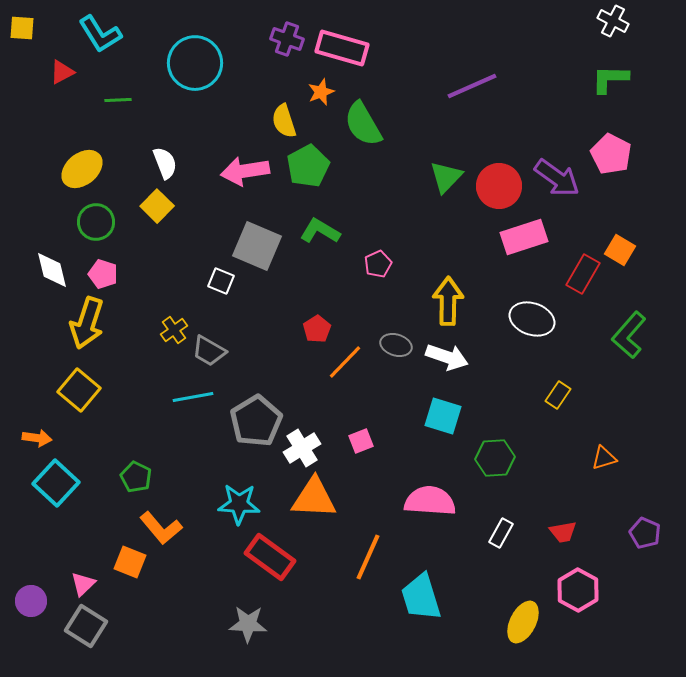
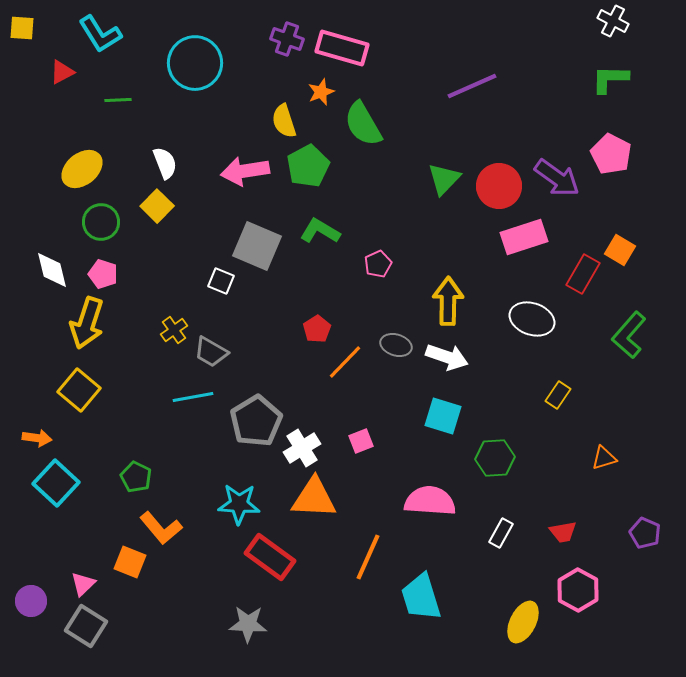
green triangle at (446, 177): moved 2 px left, 2 px down
green circle at (96, 222): moved 5 px right
gray trapezoid at (209, 351): moved 2 px right, 1 px down
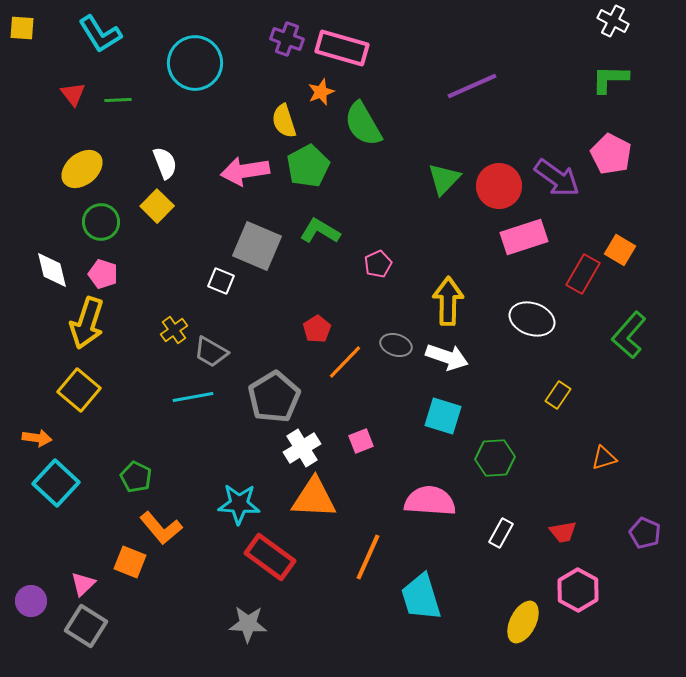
red triangle at (62, 72): moved 11 px right, 22 px down; rotated 40 degrees counterclockwise
gray pentagon at (256, 421): moved 18 px right, 24 px up
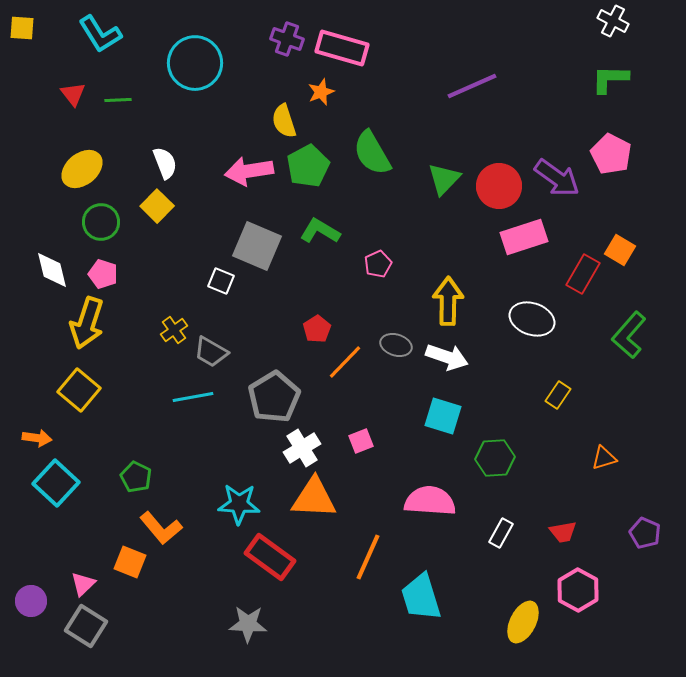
green semicircle at (363, 124): moved 9 px right, 29 px down
pink arrow at (245, 171): moved 4 px right
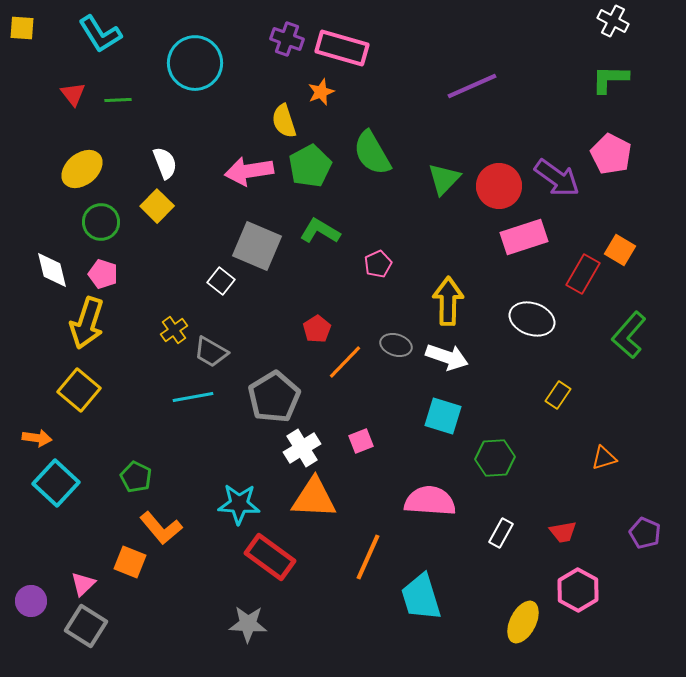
green pentagon at (308, 166): moved 2 px right
white square at (221, 281): rotated 16 degrees clockwise
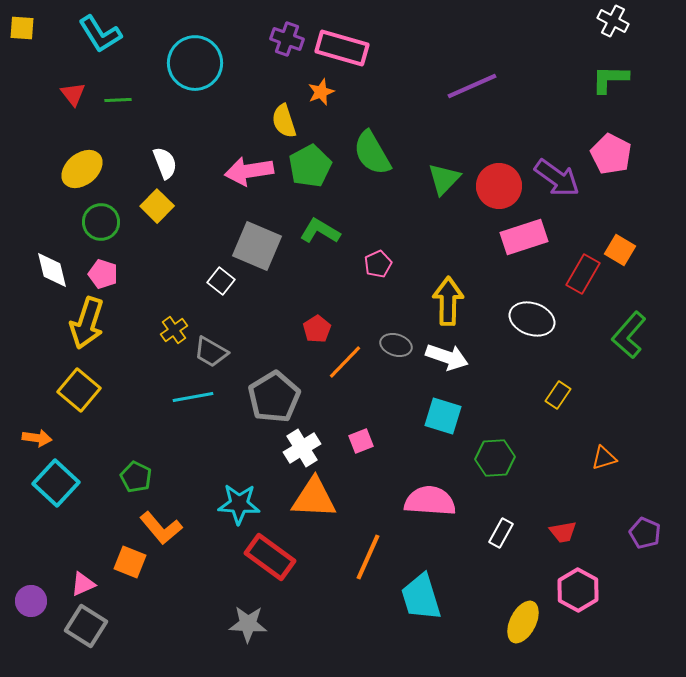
pink triangle at (83, 584): rotated 20 degrees clockwise
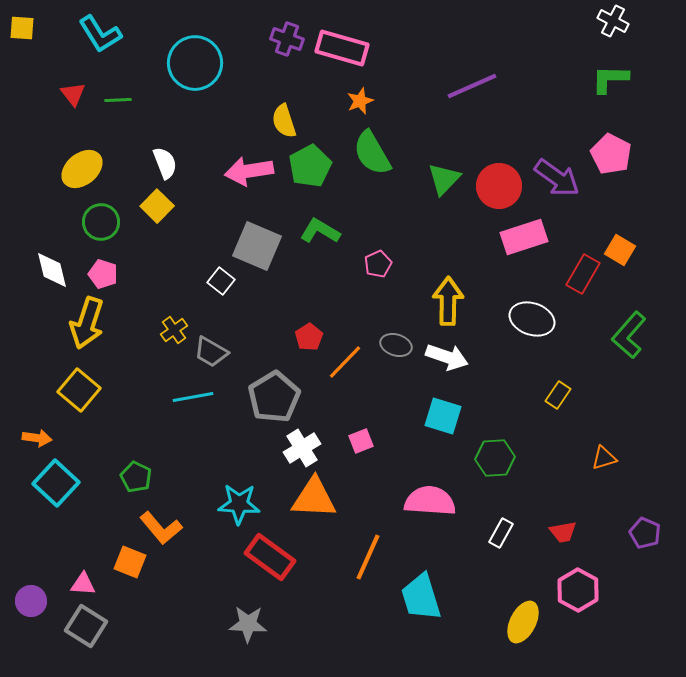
orange star at (321, 92): moved 39 px right, 9 px down
red pentagon at (317, 329): moved 8 px left, 8 px down
pink triangle at (83, 584): rotated 28 degrees clockwise
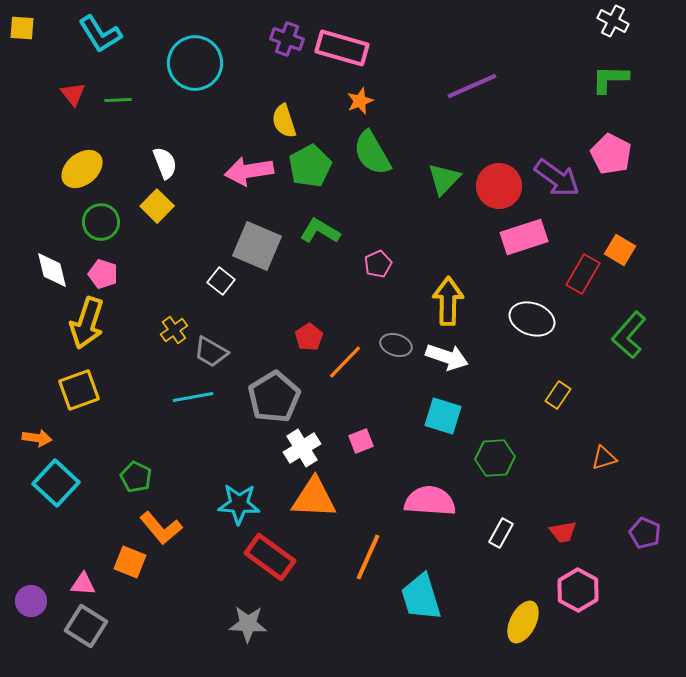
yellow square at (79, 390): rotated 30 degrees clockwise
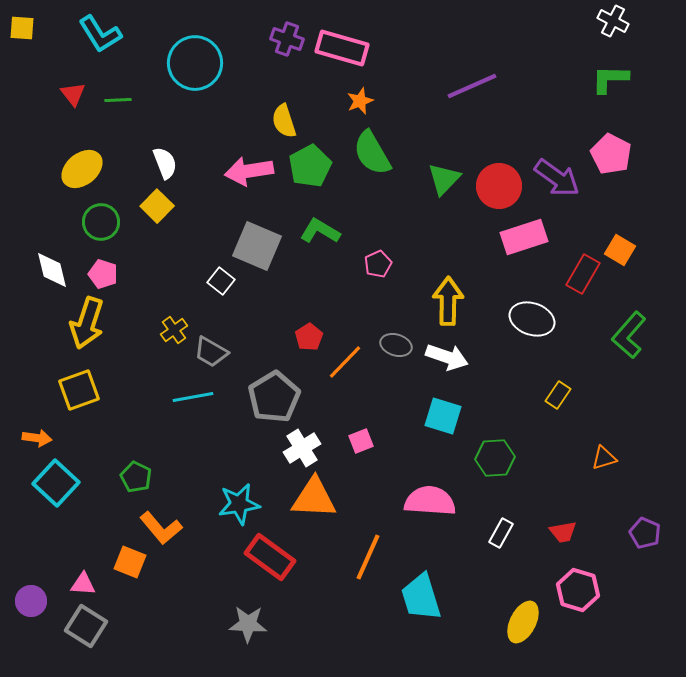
cyan star at (239, 504): rotated 12 degrees counterclockwise
pink hexagon at (578, 590): rotated 12 degrees counterclockwise
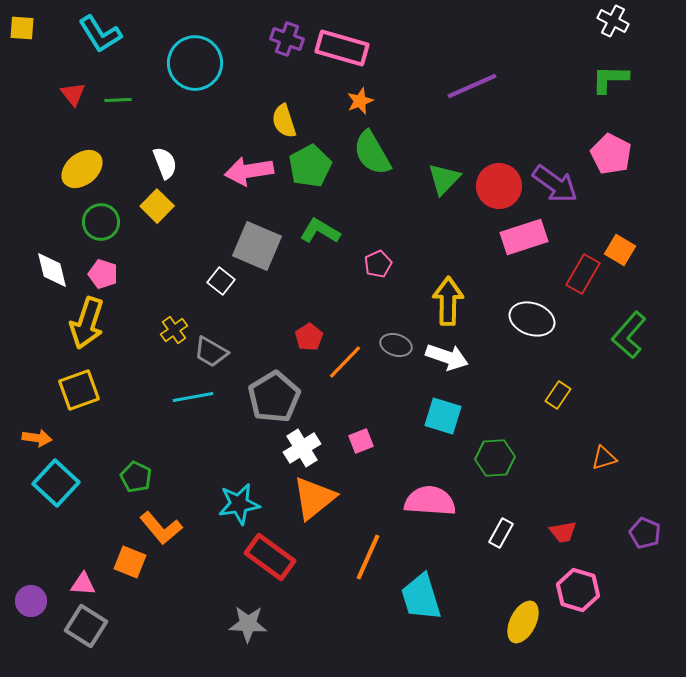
purple arrow at (557, 178): moved 2 px left, 6 px down
orange triangle at (314, 498): rotated 42 degrees counterclockwise
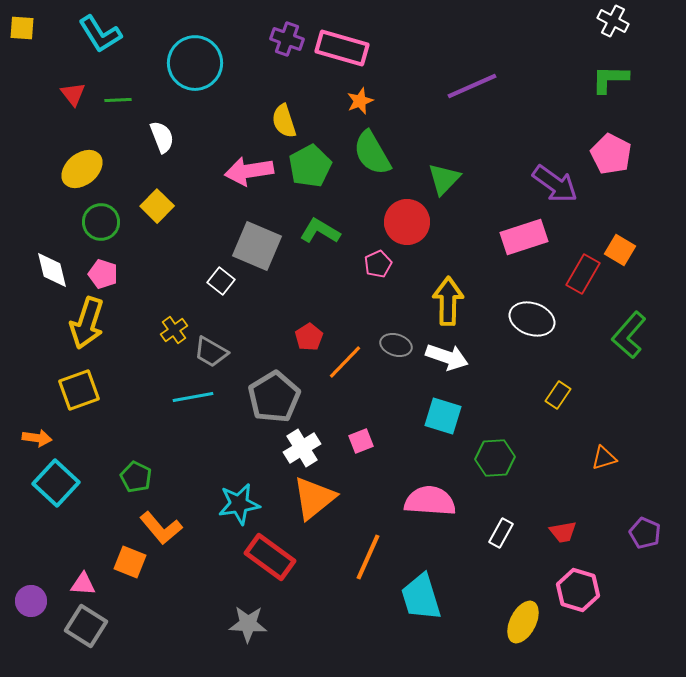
white semicircle at (165, 163): moved 3 px left, 26 px up
red circle at (499, 186): moved 92 px left, 36 px down
